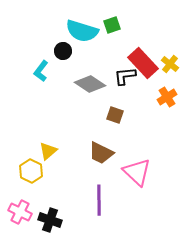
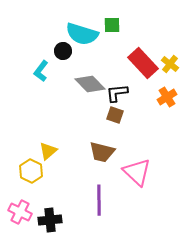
green square: rotated 18 degrees clockwise
cyan semicircle: moved 3 px down
black L-shape: moved 8 px left, 17 px down
gray diamond: rotated 12 degrees clockwise
brown trapezoid: moved 1 px right, 1 px up; rotated 12 degrees counterclockwise
black cross: rotated 25 degrees counterclockwise
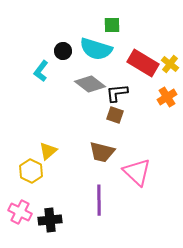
cyan semicircle: moved 14 px right, 15 px down
red rectangle: rotated 16 degrees counterclockwise
gray diamond: rotated 8 degrees counterclockwise
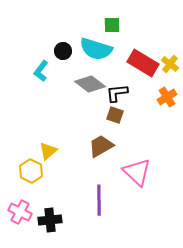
brown trapezoid: moved 1 px left, 6 px up; rotated 136 degrees clockwise
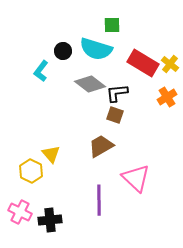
yellow triangle: moved 3 px right, 3 px down; rotated 30 degrees counterclockwise
pink triangle: moved 1 px left, 6 px down
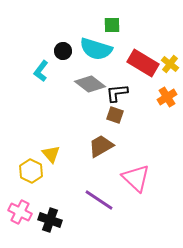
purple line: rotated 56 degrees counterclockwise
black cross: rotated 25 degrees clockwise
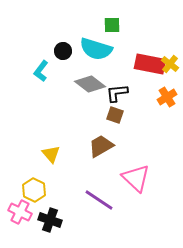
red rectangle: moved 7 px right, 1 px down; rotated 20 degrees counterclockwise
yellow hexagon: moved 3 px right, 19 px down
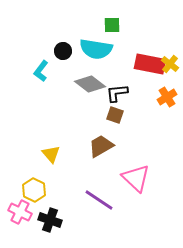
cyan semicircle: rotated 8 degrees counterclockwise
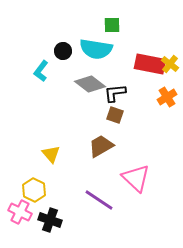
black L-shape: moved 2 px left
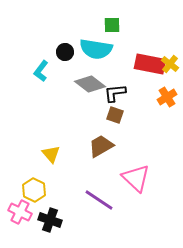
black circle: moved 2 px right, 1 px down
